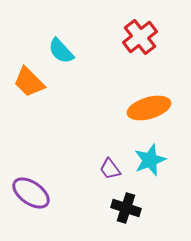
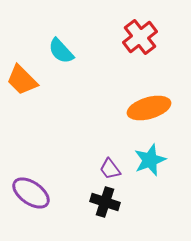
orange trapezoid: moved 7 px left, 2 px up
black cross: moved 21 px left, 6 px up
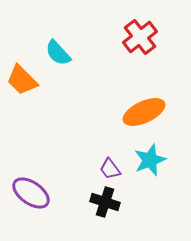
cyan semicircle: moved 3 px left, 2 px down
orange ellipse: moved 5 px left, 4 px down; rotated 9 degrees counterclockwise
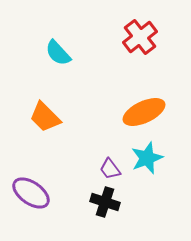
orange trapezoid: moved 23 px right, 37 px down
cyan star: moved 3 px left, 2 px up
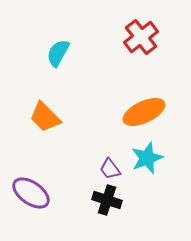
red cross: moved 1 px right
cyan semicircle: rotated 72 degrees clockwise
black cross: moved 2 px right, 2 px up
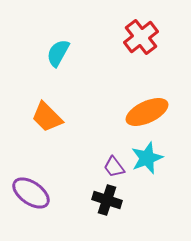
orange ellipse: moved 3 px right
orange trapezoid: moved 2 px right
purple trapezoid: moved 4 px right, 2 px up
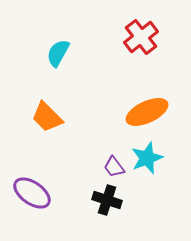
purple ellipse: moved 1 px right
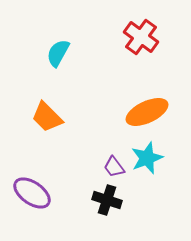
red cross: rotated 16 degrees counterclockwise
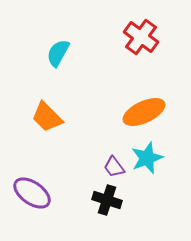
orange ellipse: moved 3 px left
